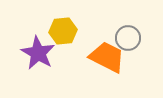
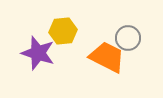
purple star: rotated 12 degrees counterclockwise
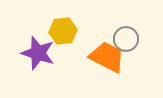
gray circle: moved 2 px left, 1 px down
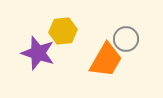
orange trapezoid: moved 1 px left, 3 px down; rotated 93 degrees clockwise
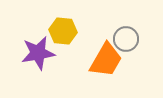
yellow hexagon: rotated 12 degrees clockwise
purple star: rotated 28 degrees counterclockwise
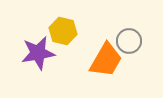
yellow hexagon: rotated 8 degrees clockwise
gray circle: moved 3 px right, 2 px down
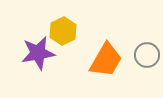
yellow hexagon: rotated 20 degrees clockwise
gray circle: moved 18 px right, 14 px down
